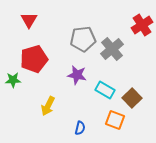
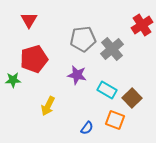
cyan rectangle: moved 2 px right
blue semicircle: moved 7 px right; rotated 24 degrees clockwise
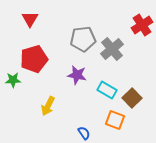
red triangle: moved 1 px right, 1 px up
blue semicircle: moved 3 px left, 5 px down; rotated 72 degrees counterclockwise
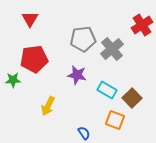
red pentagon: rotated 8 degrees clockwise
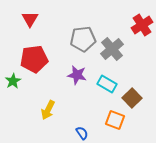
green star: moved 1 px down; rotated 28 degrees counterclockwise
cyan rectangle: moved 6 px up
yellow arrow: moved 4 px down
blue semicircle: moved 2 px left
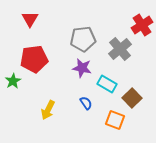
gray cross: moved 8 px right
purple star: moved 5 px right, 7 px up
blue semicircle: moved 4 px right, 30 px up
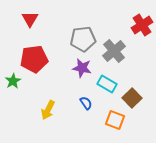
gray cross: moved 6 px left, 2 px down
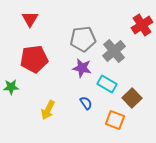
green star: moved 2 px left, 6 px down; rotated 28 degrees clockwise
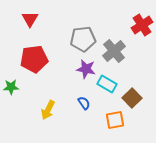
purple star: moved 4 px right, 1 px down
blue semicircle: moved 2 px left
orange square: rotated 30 degrees counterclockwise
